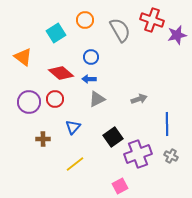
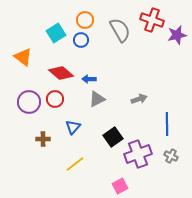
blue circle: moved 10 px left, 17 px up
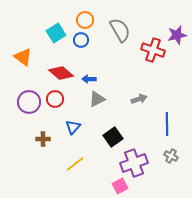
red cross: moved 1 px right, 30 px down
purple cross: moved 4 px left, 9 px down
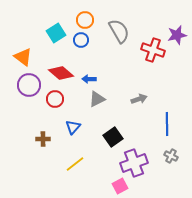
gray semicircle: moved 1 px left, 1 px down
purple circle: moved 17 px up
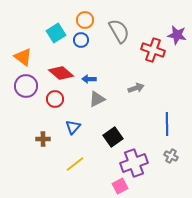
purple star: rotated 24 degrees clockwise
purple circle: moved 3 px left, 1 px down
gray arrow: moved 3 px left, 11 px up
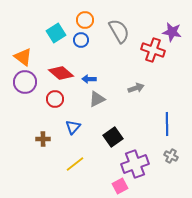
purple star: moved 5 px left, 3 px up
purple circle: moved 1 px left, 4 px up
purple cross: moved 1 px right, 1 px down
